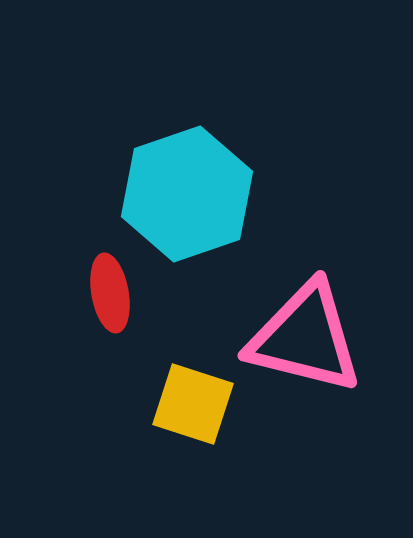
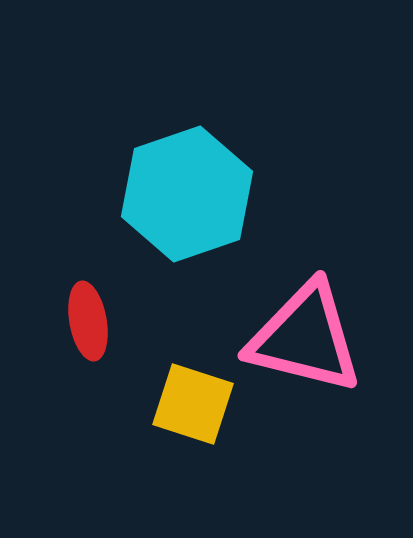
red ellipse: moved 22 px left, 28 px down
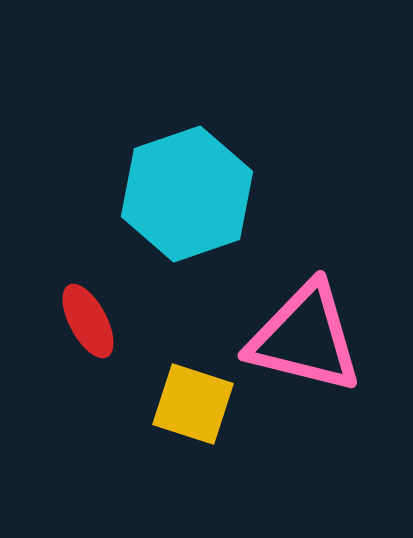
red ellipse: rotated 18 degrees counterclockwise
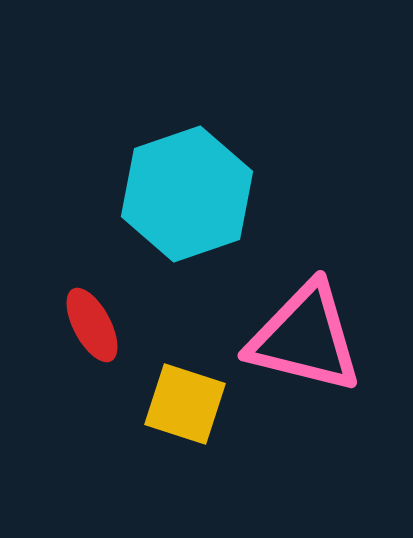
red ellipse: moved 4 px right, 4 px down
yellow square: moved 8 px left
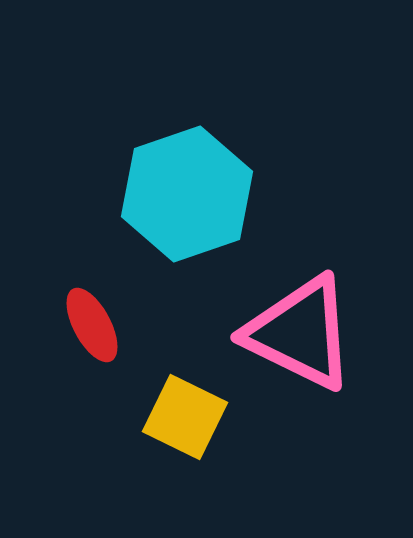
pink triangle: moved 5 px left, 5 px up; rotated 12 degrees clockwise
yellow square: moved 13 px down; rotated 8 degrees clockwise
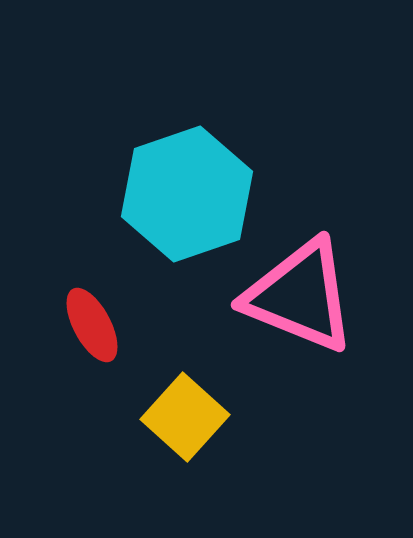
pink triangle: moved 37 px up; rotated 4 degrees counterclockwise
yellow square: rotated 16 degrees clockwise
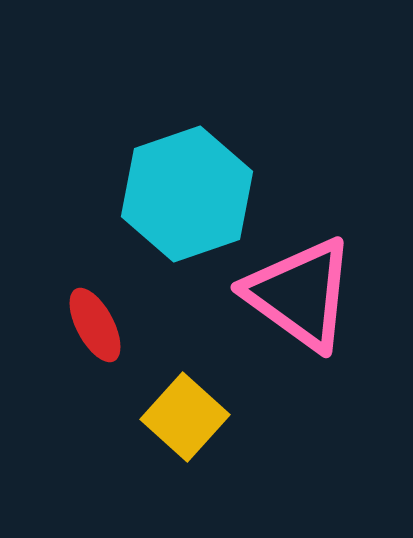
pink triangle: moved 2 px up; rotated 14 degrees clockwise
red ellipse: moved 3 px right
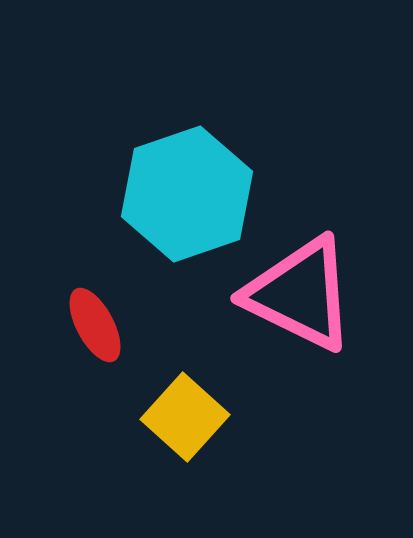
pink triangle: rotated 10 degrees counterclockwise
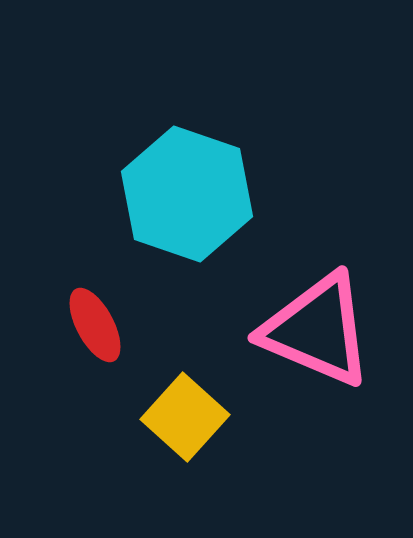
cyan hexagon: rotated 22 degrees counterclockwise
pink triangle: moved 17 px right, 36 px down; rotated 3 degrees counterclockwise
